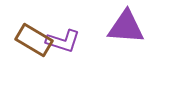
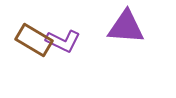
purple L-shape: rotated 8 degrees clockwise
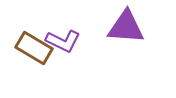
brown rectangle: moved 8 px down
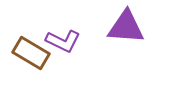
brown rectangle: moved 3 px left, 5 px down
